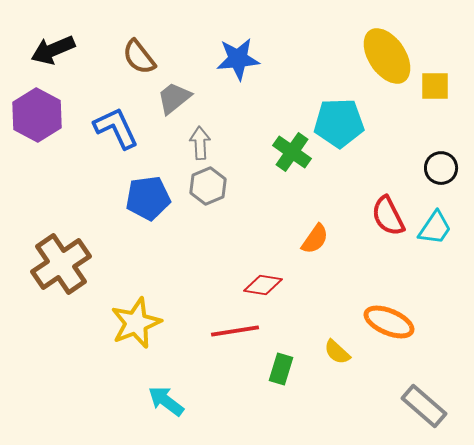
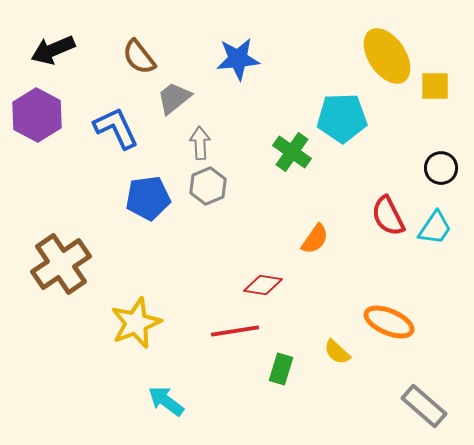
cyan pentagon: moved 3 px right, 5 px up
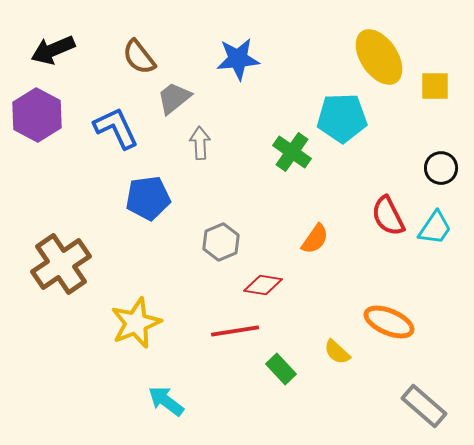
yellow ellipse: moved 8 px left, 1 px down
gray hexagon: moved 13 px right, 56 px down
green rectangle: rotated 60 degrees counterclockwise
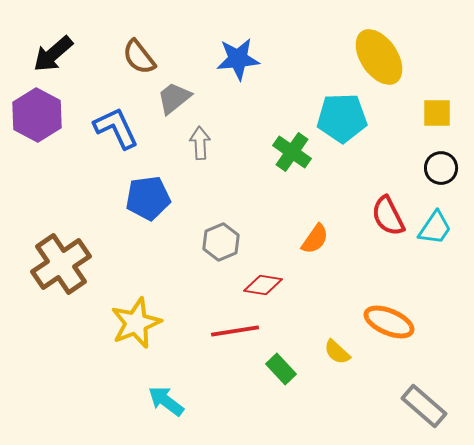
black arrow: moved 4 px down; rotated 18 degrees counterclockwise
yellow square: moved 2 px right, 27 px down
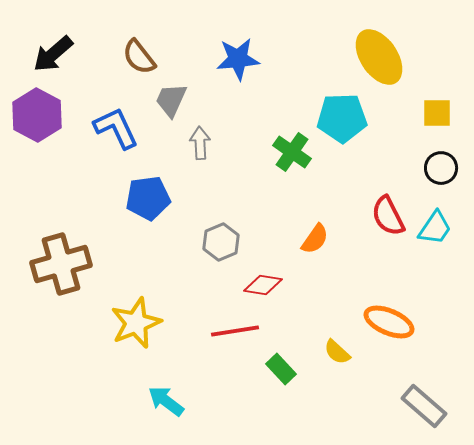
gray trapezoid: moved 3 px left, 2 px down; rotated 27 degrees counterclockwise
brown cross: rotated 18 degrees clockwise
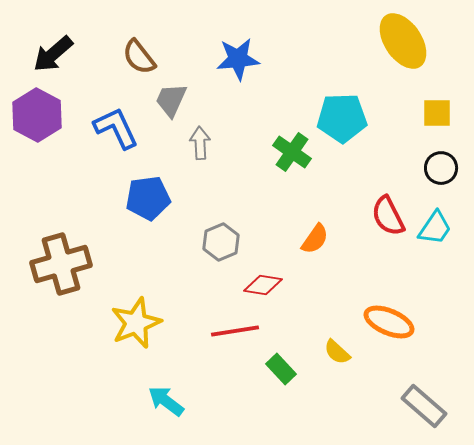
yellow ellipse: moved 24 px right, 16 px up
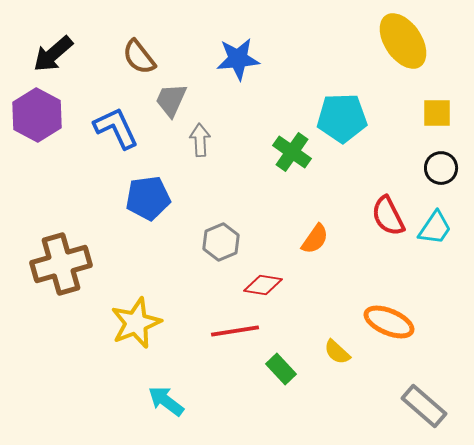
gray arrow: moved 3 px up
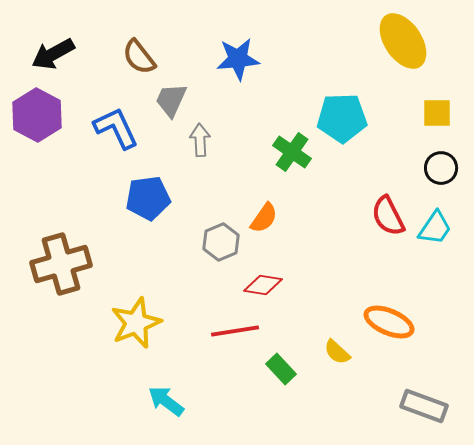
black arrow: rotated 12 degrees clockwise
orange semicircle: moved 51 px left, 21 px up
gray rectangle: rotated 21 degrees counterclockwise
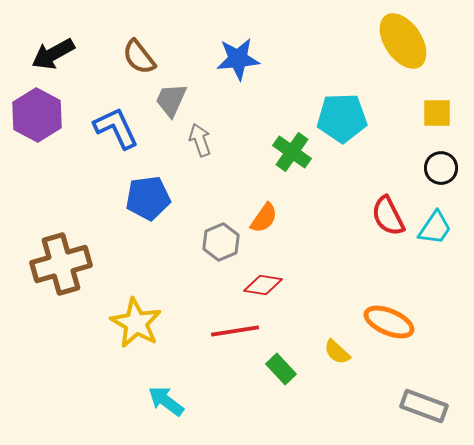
gray arrow: rotated 16 degrees counterclockwise
yellow star: rotated 21 degrees counterclockwise
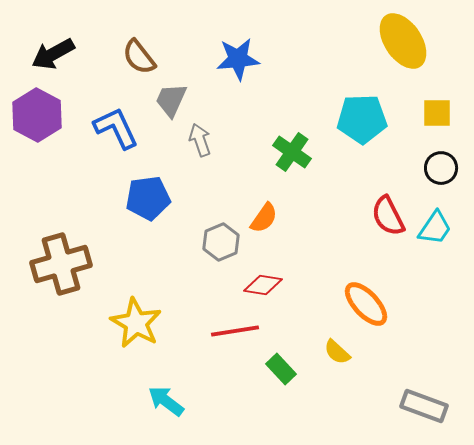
cyan pentagon: moved 20 px right, 1 px down
orange ellipse: moved 23 px left, 18 px up; rotated 24 degrees clockwise
